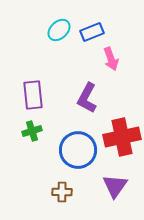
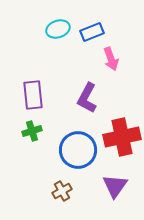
cyan ellipse: moved 1 px left, 1 px up; rotated 25 degrees clockwise
brown cross: moved 1 px up; rotated 30 degrees counterclockwise
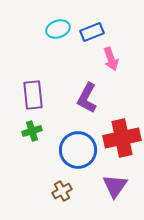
red cross: moved 1 px down
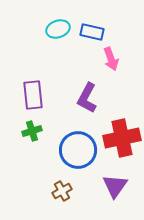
blue rectangle: rotated 35 degrees clockwise
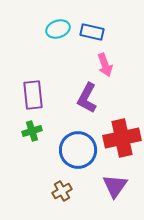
pink arrow: moved 6 px left, 6 px down
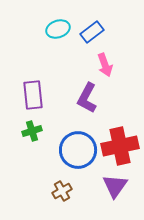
blue rectangle: rotated 50 degrees counterclockwise
red cross: moved 2 px left, 8 px down
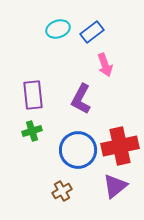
purple L-shape: moved 6 px left, 1 px down
purple triangle: rotated 16 degrees clockwise
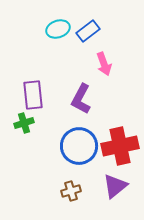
blue rectangle: moved 4 px left, 1 px up
pink arrow: moved 1 px left, 1 px up
green cross: moved 8 px left, 8 px up
blue circle: moved 1 px right, 4 px up
brown cross: moved 9 px right; rotated 12 degrees clockwise
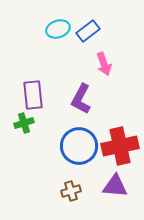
purple triangle: rotated 44 degrees clockwise
